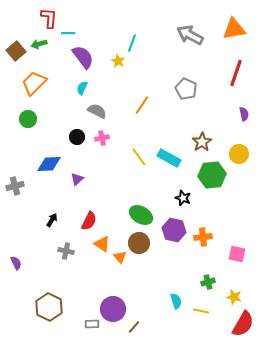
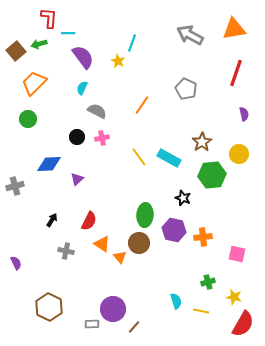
green ellipse at (141, 215): moved 4 px right; rotated 65 degrees clockwise
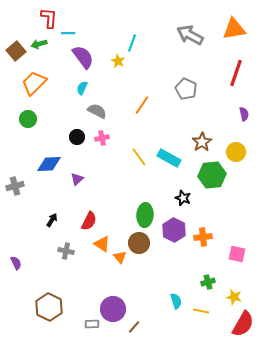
yellow circle at (239, 154): moved 3 px left, 2 px up
purple hexagon at (174, 230): rotated 15 degrees clockwise
